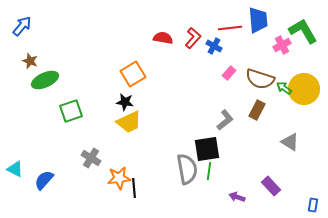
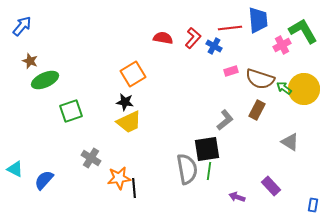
pink rectangle: moved 2 px right, 2 px up; rotated 32 degrees clockwise
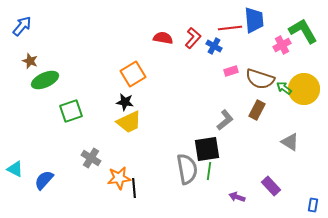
blue trapezoid: moved 4 px left
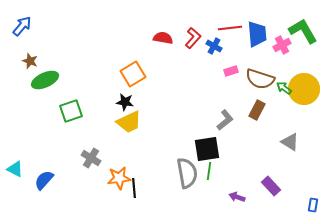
blue trapezoid: moved 3 px right, 14 px down
gray semicircle: moved 4 px down
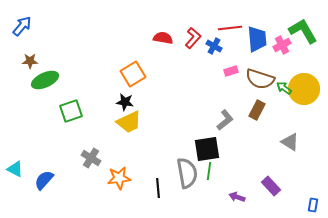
blue trapezoid: moved 5 px down
brown star: rotated 21 degrees counterclockwise
black line: moved 24 px right
